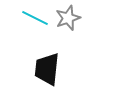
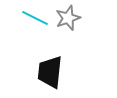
black trapezoid: moved 3 px right, 3 px down
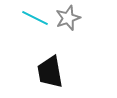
black trapezoid: rotated 16 degrees counterclockwise
